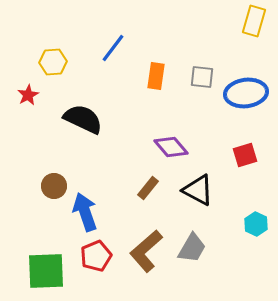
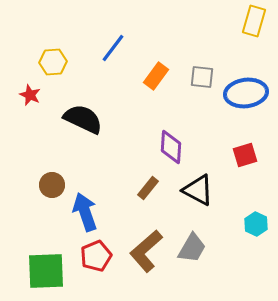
orange rectangle: rotated 28 degrees clockwise
red star: moved 2 px right; rotated 20 degrees counterclockwise
purple diamond: rotated 44 degrees clockwise
brown circle: moved 2 px left, 1 px up
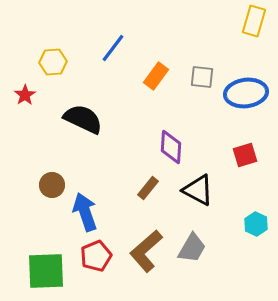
red star: moved 5 px left; rotated 15 degrees clockwise
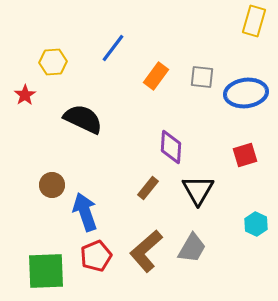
black triangle: rotated 32 degrees clockwise
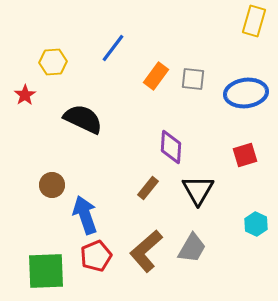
gray square: moved 9 px left, 2 px down
blue arrow: moved 3 px down
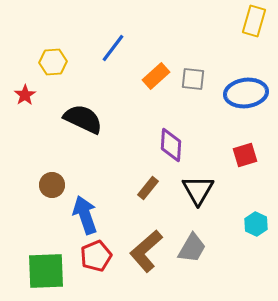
orange rectangle: rotated 12 degrees clockwise
purple diamond: moved 2 px up
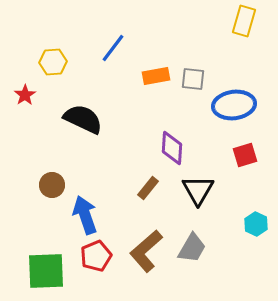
yellow rectangle: moved 10 px left
orange rectangle: rotated 32 degrees clockwise
blue ellipse: moved 12 px left, 12 px down
purple diamond: moved 1 px right, 3 px down
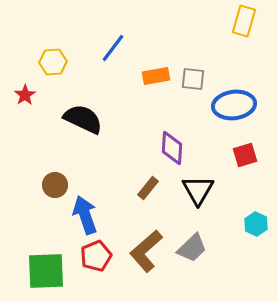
brown circle: moved 3 px right
gray trapezoid: rotated 16 degrees clockwise
